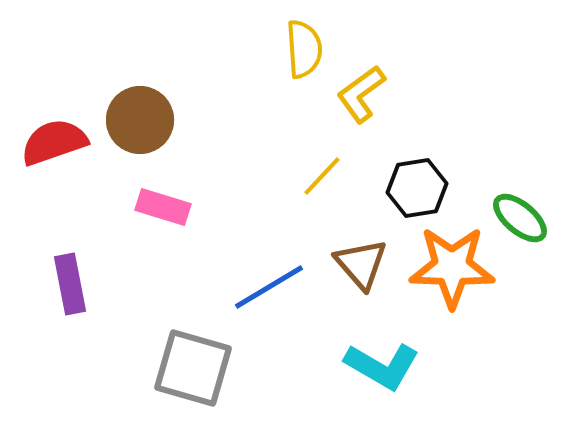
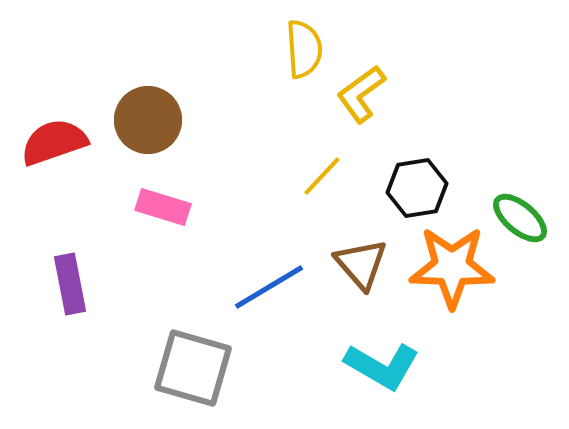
brown circle: moved 8 px right
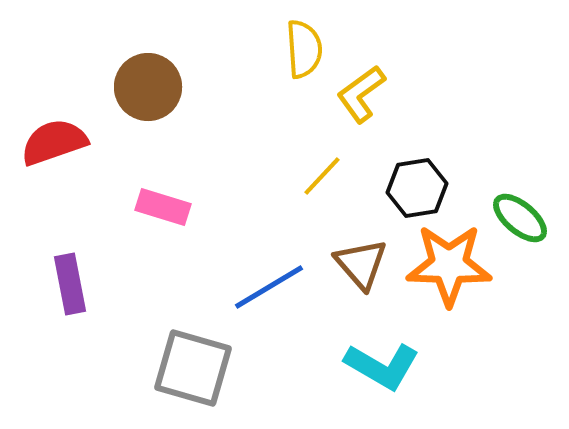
brown circle: moved 33 px up
orange star: moved 3 px left, 2 px up
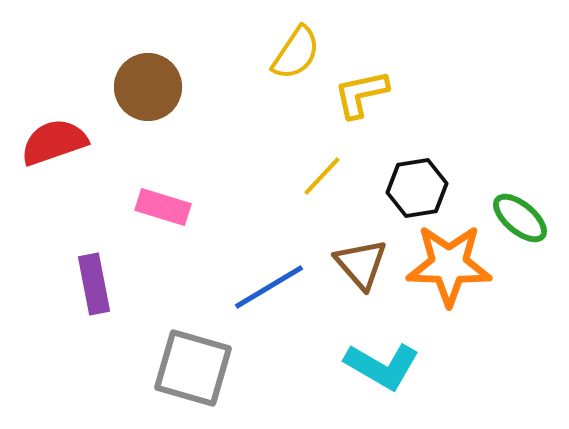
yellow semicircle: moved 8 px left, 4 px down; rotated 38 degrees clockwise
yellow L-shape: rotated 24 degrees clockwise
purple rectangle: moved 24 px right
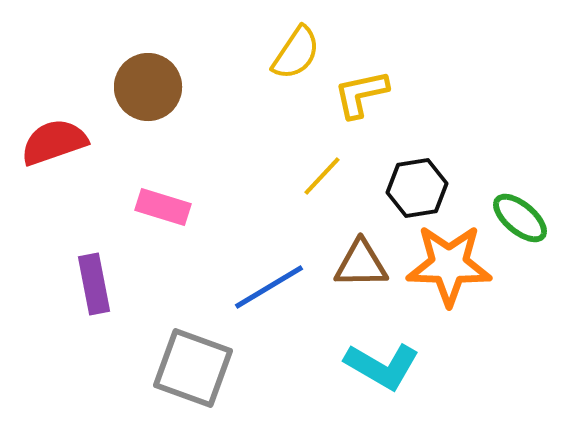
brown triangle: rotated 50 degrees counterclockwise
gray square: rotated 4 degrees clockwise
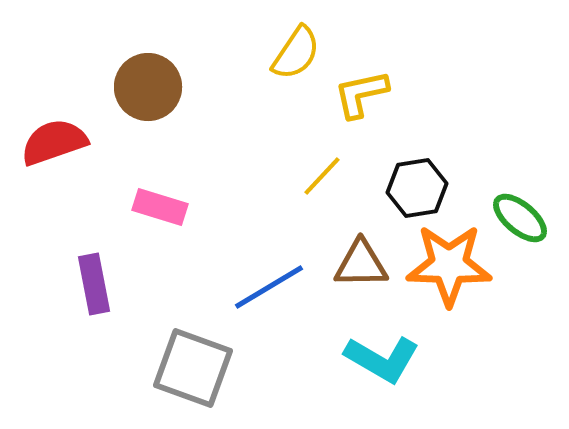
pink rectangle: moved 3 px left
cyan L-shape: moved 7 px up
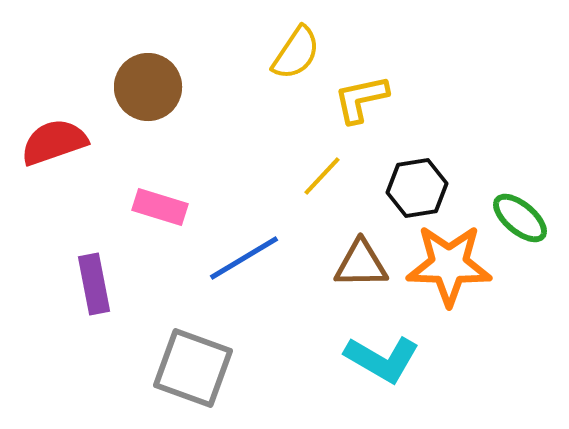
yellow L-shape: moved 5 px down
blue line: moved 25 px left, 29 px up
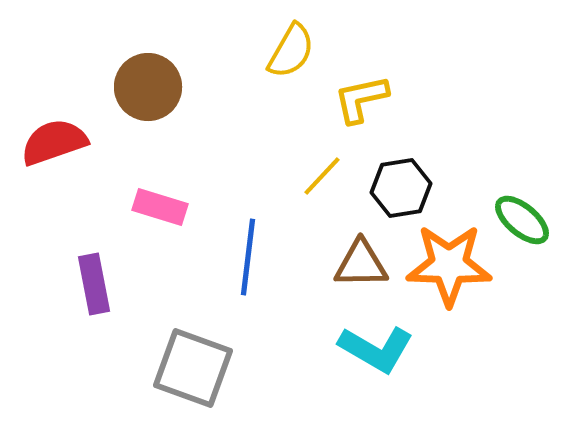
yellow semicircle: moved 5 px left, 2 px up; rotated 4 degrees counterclockwise
black hexagon: moved 16 px left
green ellipse: moved 2 px right, 2 px down
blue line: moved 4 px right, 1 px up; rotated 52 degrees counterclockwise
cyan L-shape: moved 6 px left, 10 px up
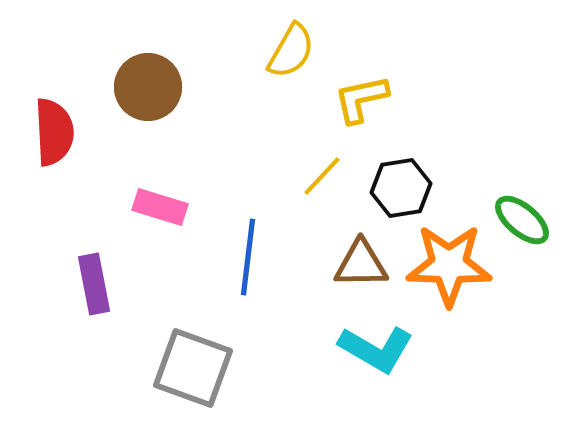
red semicircle: moved 10 px up; rotated 106 degrees clockwise
